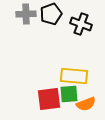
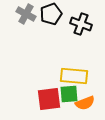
gray cross: rotated 30 degrees clockwise
orange semicircle: moved 1 px left, 1 px up
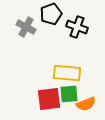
gray cross: moved 13 px down
black cross: moved 4 px left, 3 px down
yellow rectangle: moved 7 px left, 3 px up
orange semicircle: moved 1 px right, 1 px down
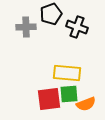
gray cross: rotated 30 degrees counterclockwise
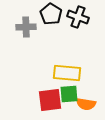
black pentagon: rotated 20 degrees counterclockwise
black cross: moved 1 px right, 10 px up
red square: moved 1 px right, 1 px down
orange semicircle: rotated 30 degrees clockwise
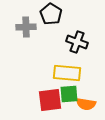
black cross: moved 1 px left, 25 px down
